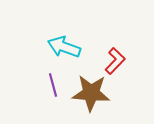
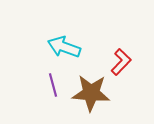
red L-shape: moved 6 px right, 1 px down
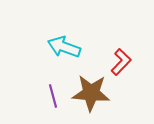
purple line: moved 11 px down
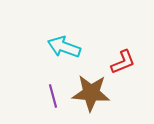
red L-shape: moved 2 px right; rotated 24 degrees clockwise
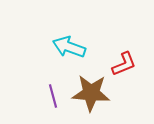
cyan arrow: moved 5 px right
red L-shape: moved 1 px right, 2 px down
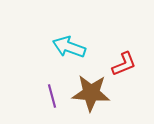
purple line: moved 1 px left
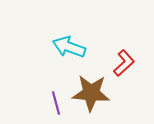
red L-shape: moved 1 px up; rotated 20 degrees counterclockwise
purple line: moved 4 px right, 7 px down
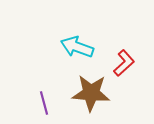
cyan arrow: moved 8 px right
purple line: moved 12 px left
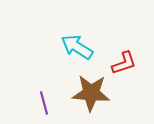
cyan arrow: rotated 12 degrees clockwise
red L-shape: rotated 24 degrees clockwise
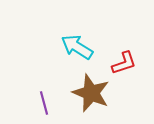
brown star: rotated 18 degrees clockwise
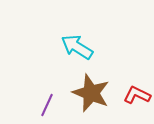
red L-shape: moved 13 px right, 32 px down; rotated 136 degrees counterclockwise
purple line: moved 3 px right, 2 px down; rotated 40 degrees clockwise
